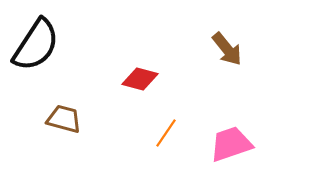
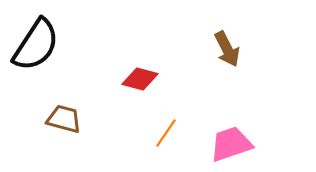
brown arrow: rotated 12 degrees clockwise
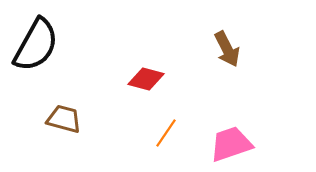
black semicircle: rotated 4 degrees counterclockwise
red diamond: moved 6 px right
